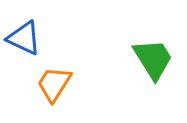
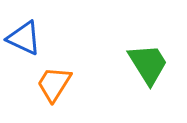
green trapezoid: moved 5 px left, 5 px down
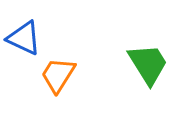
orange trapezoid: moved 4 px right, 9 px up
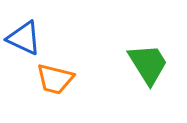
orange trapezoid: moved 3 px left, 4 px down; rotated 108 degrees counterclockwise
